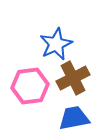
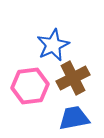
blue star: moved 3 px left, 1 px down
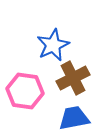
pink hexagon: moved 5 px left, 5 px down; rotated 15 degrees clockwise
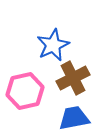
pink hexagon: rotated 21 degrees counterclockwise
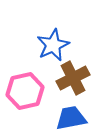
blue trapezoid: moved 3 px left
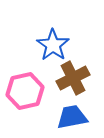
blue star: rotated 12 degrees counterclockwise
blue trapezoid: moved 1 px right, 1 px up
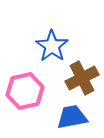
blue star: moved 1 px left, 1 px down
brown cross: moved 9 px right
